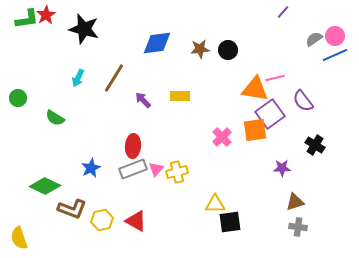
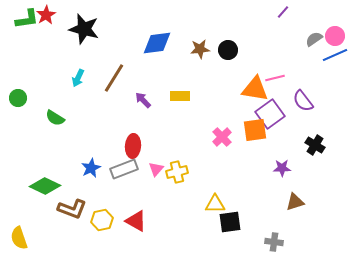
gray rectangle: moved 9 px left
gray cross: moved 24 px left, 15 px down
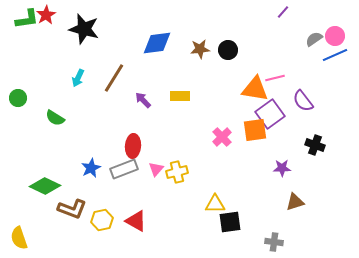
black cross: rotated 12 degrees counterclockwise
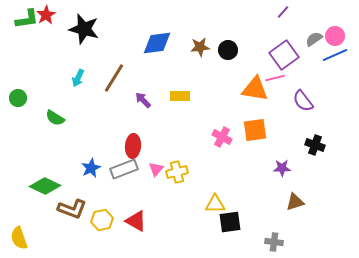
brown star: moved 2 px up
purple square: moved 14 px right, 59 px up
pink cross: rotated 18 degrees counterclockwise
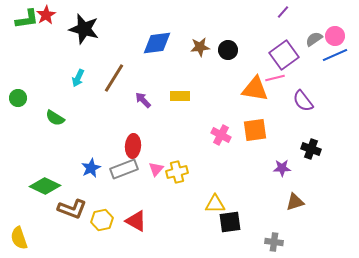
pink cross: moved 1 px left, 2 px up
black cross: moved 4 px left, 4 px down
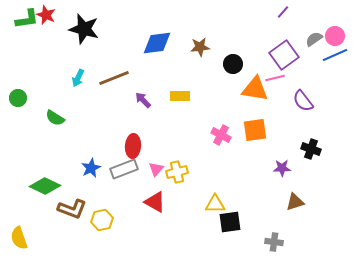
red star: rotated 18 degrees counterclockwise
black circle: moved 5 px right, 14 px down
brown line: rotated 36 degrees clockwise
red triangle: moved 19 px right, 19 px up
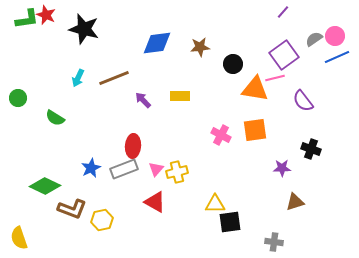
blue line: moved 2 px right, 2 px down
